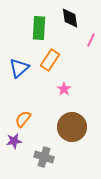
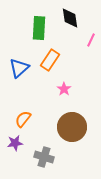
purple star: moved 1 px right, 2 px down
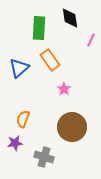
orange rectangle: rotated 70 degrees counterclockwise
orange semicircle: rotated 18 degrees counterclockwise
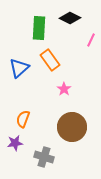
black diamond: rotated 55 degrees counterclockwise
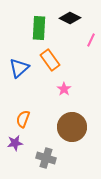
gray cross: moved 2 px right, 1 px down
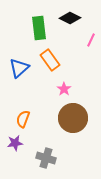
green rectangle: rotated 10 degrees counterclockwise
brown circle: moved 1 px right, 9 px up
